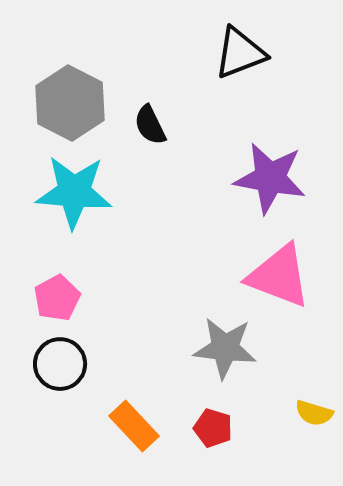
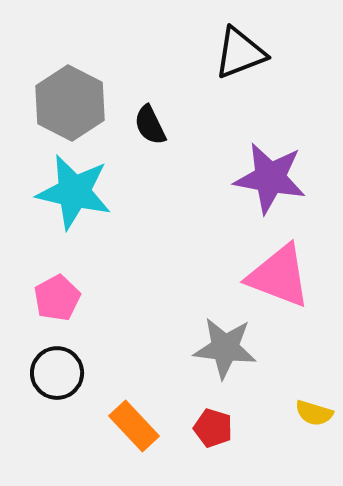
cyan star: rotated 8 degrees clockwise
black circle: moved 3 px left, 9 px down
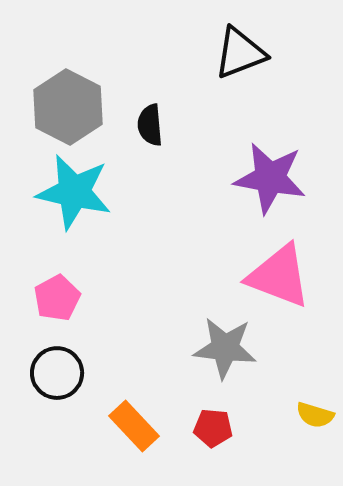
gray hexagon: moved 2 px left, 4 px down
black semicircle: rotated 21 degrees clockwise
yellow semicircle: moved 1 px right, 2 px down
red pentagon: rotated 12 degrees counterclockwise
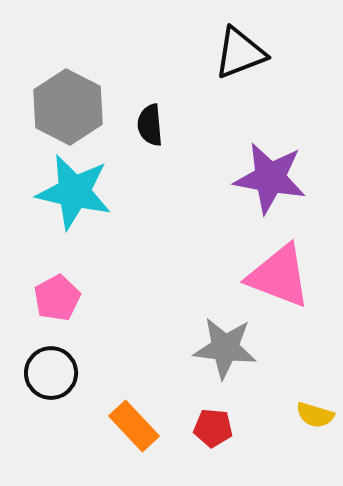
black circle: moved 6 px left
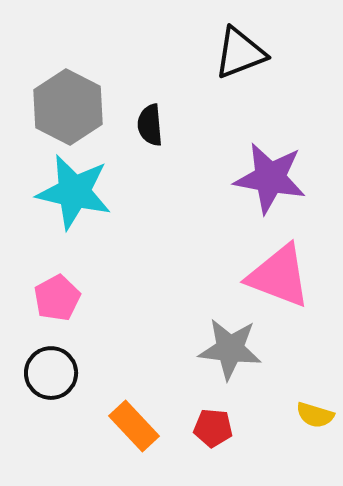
gray star: moved 5 px right, 1 px down
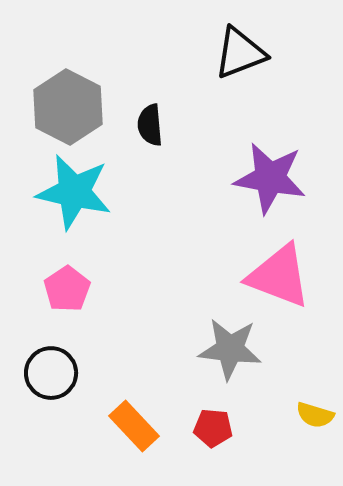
pink pentagon: moved 10 px right, 9 px up; rotated 6 degrees counterclockwise
